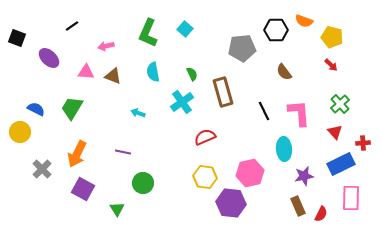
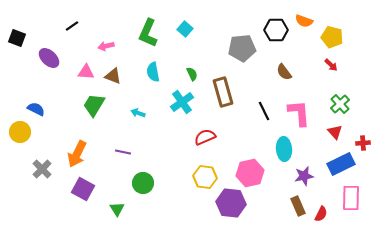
green trapezoid at (72, 108): moved 22 px right, 3 px up
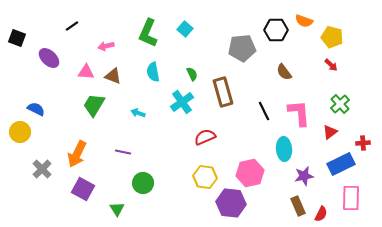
red triangle at (335, 132): moved 5 px left; rotated 35 degrees clockwise
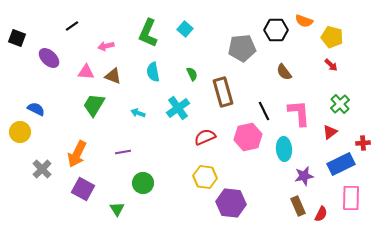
cyan cross at (182, 102): moved 4 px left, 6 px down
purple line at (123, 152): rotated 21 degrees counterclockwise
pink hexagon at (250, 173): moved 2 px left, 36 px up
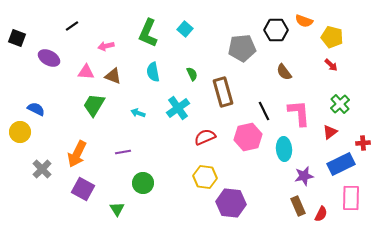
purple ellipse at (49, 58): rotated 15 degrees counterclockwise
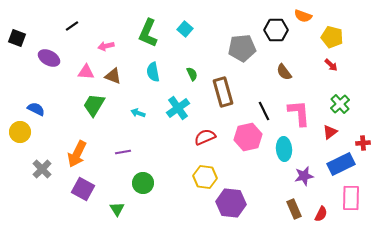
orange semicircle at (304, 21): moved 1 px left, 5 px up
brown rectangle at (298, 206): moved 4 px left, 3 px down
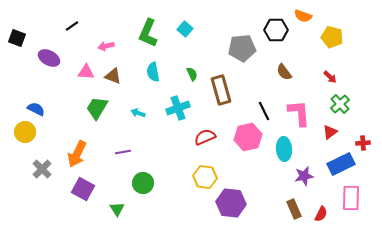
red arrow at (331, 65): moved 1 px left, 12 px down
brown rectangle at (223, 92): moved 2 px left, 2 px up
green trapezoid at (94, 105): moved 3 px right, 3 px down
cyan cross at (178, 108): rotated 15 degrees clockwise
yellow circle at (20, 132): moved 5 px right
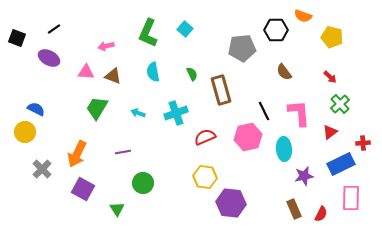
black line at (72, 26): moved 18 px left, 3 px down
cyan cross at (178, 108): moved 2 px left, 5 px down
